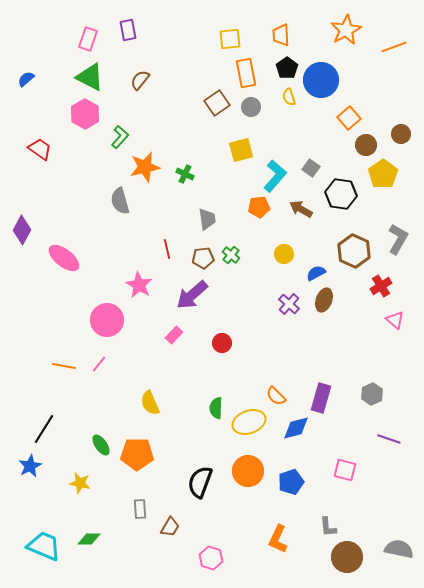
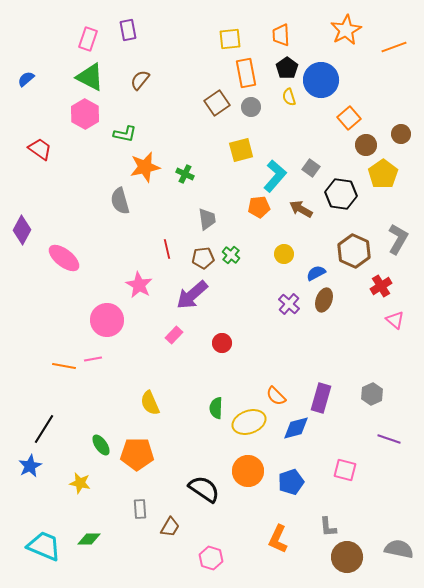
green L-shape at (120, 137): moved 5 px right, 3 px up; rotated 60 degrees clockwise
pink line at (99, 364): moved 6 px left, 5 px up; rotated 42 degrees clockwise
black semicircle at (200, 482): moved 4 px right, 7 px down; rotated 104 degrees clockwise
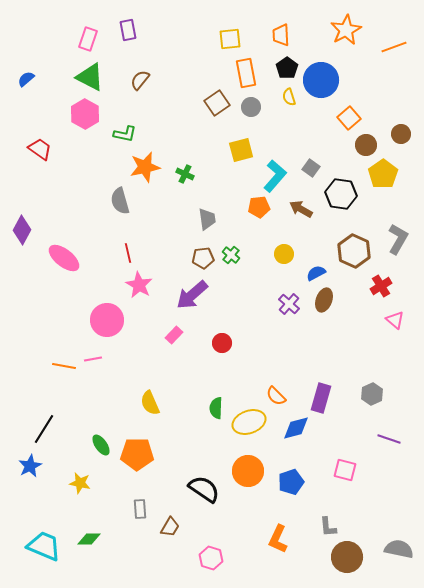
red line at (167, 249): moved 39 px left, 4 px down
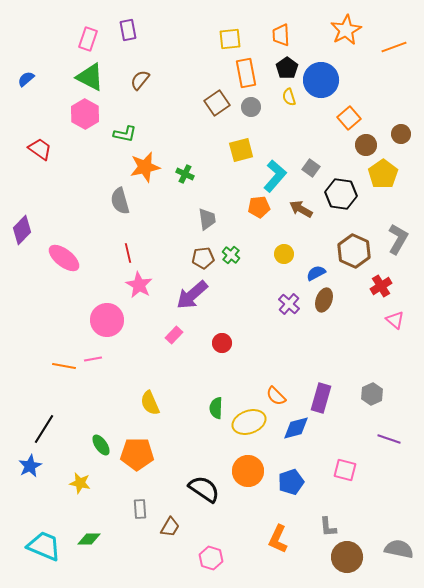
purple diamond at (22, 230): rotated 16 degrees clockwise
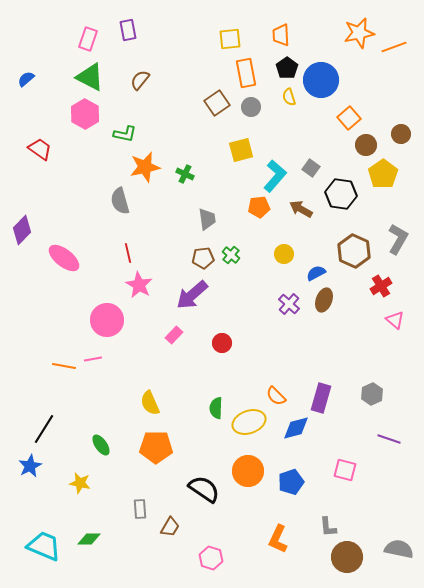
orange star at (346, 30): moved 13 px right, 3 px down; rotated 16 degrees clockwise
orange pentagon at (137, 454): moved 19 px right, 7 px up
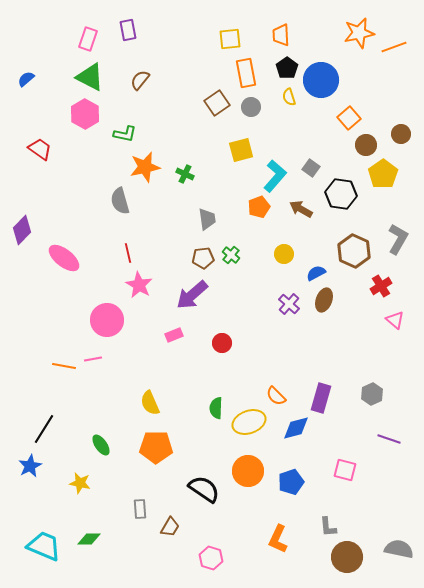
orange pentagon at (259, 207): rotated 15 degrees counterclockwise
pink rectangle at (174, 335): rotated 24 degrees clockwise
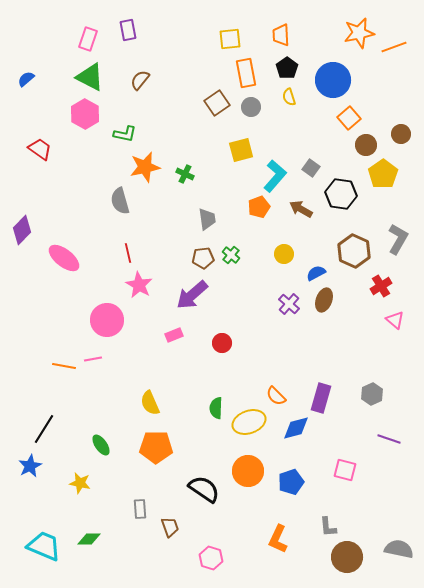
blue circle at (321, 80): moved 12 px right
brown trapezoid at (170, 527): rotated 50 degrees counterclockwise
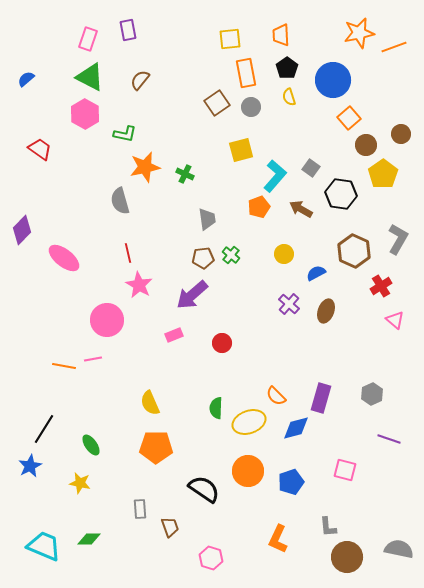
brown ellipse at (324, 300): moved 2 px right, 11 px down
green ellipse at (101, 445): moved 10 px left
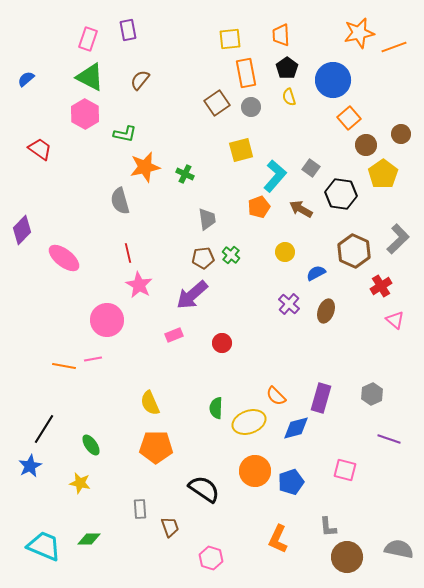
gray L-shape at (398, 239): rotated 16 degrees clockwise
yellow circle at (284, 254): moved 1 px right, 2 px up
orange circle at (248, 471): moved 7 px right
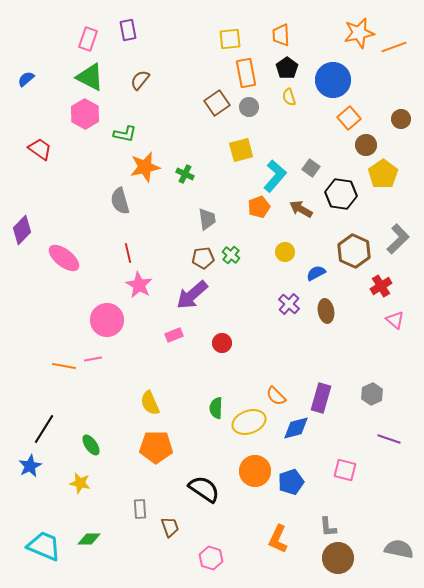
gray circle at (251, 107): moved 2 px left
brown circle at (401, 134): moved 15 px up
brown ellipse at (326, 311): rotated 30 degrees counterclockwise
brown circle at (347, 557): moved 9 px left, 1 px down
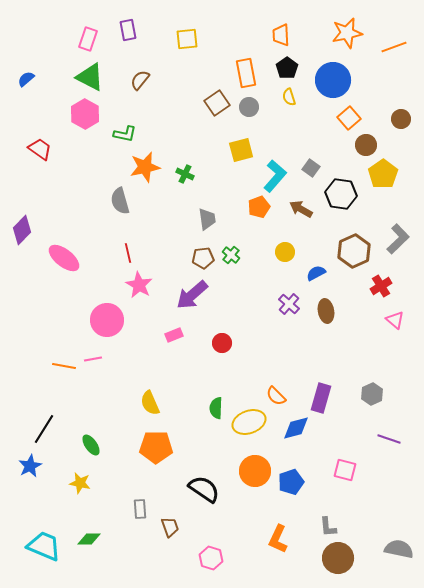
orange star at (359, 33): moved 12 px left
yellow square at (230, 39): moved 43 px left
brown hexagon at (354, 251): rotated 12 degrees clockwise
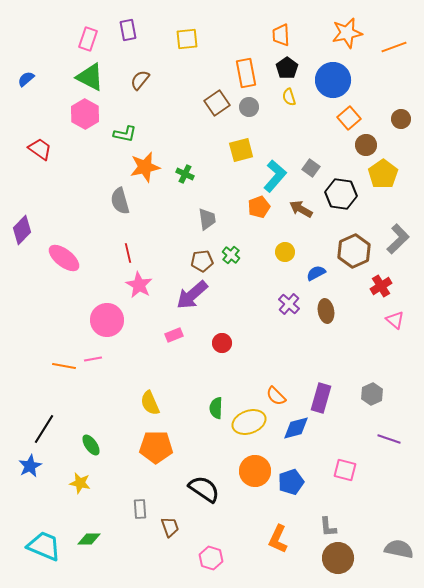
brown pentagon at (203, 258): moved 1 px left, 3 px down
